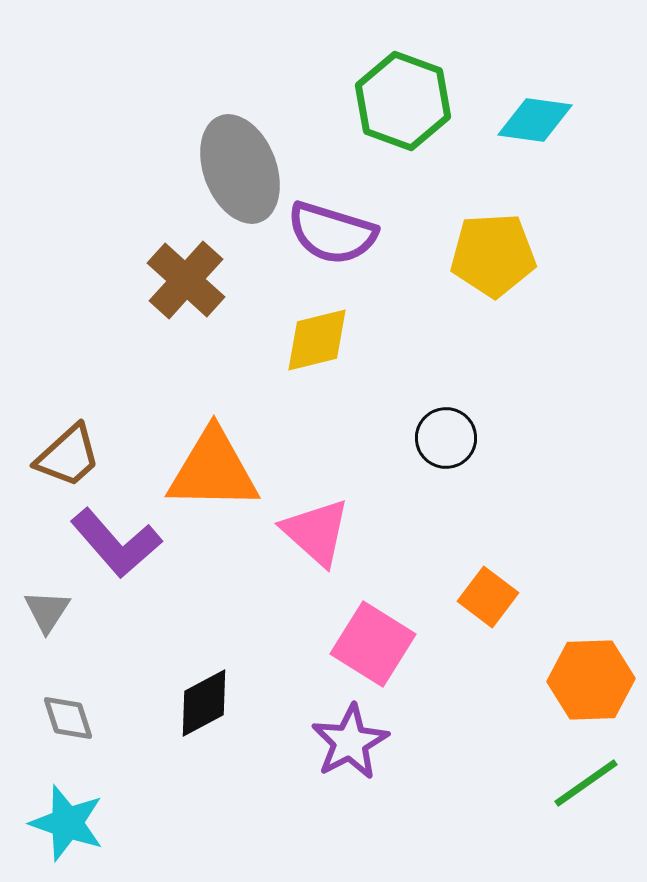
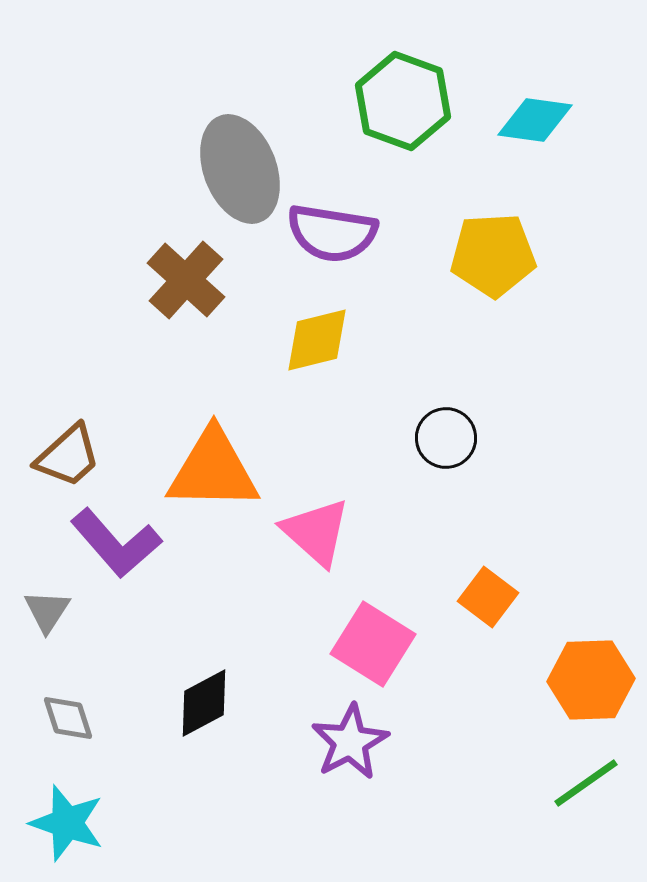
purple semicircle: rotated 8 degrees counterclockwise
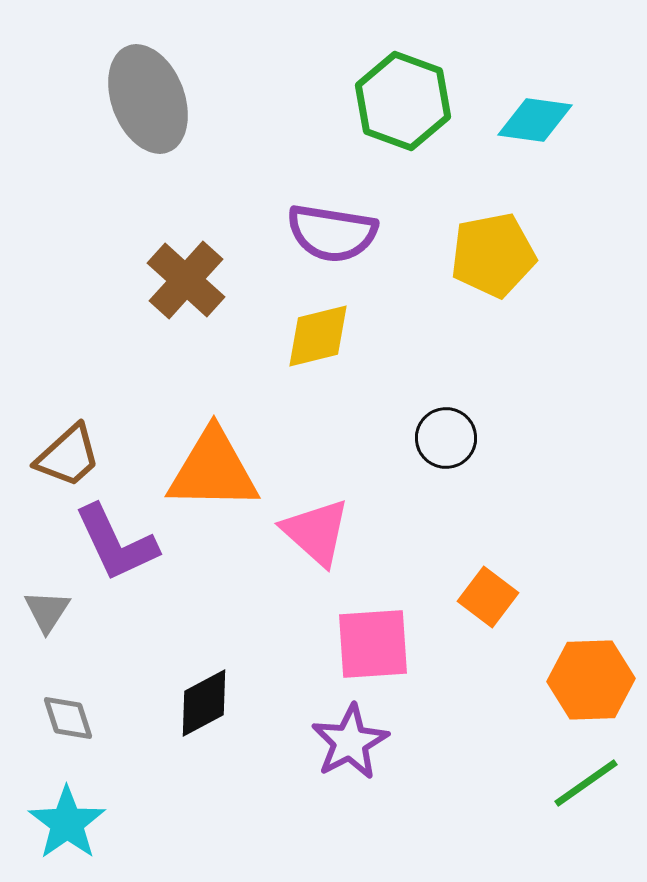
gray ellipse: moved 92 px left, 70 px up
yellow pentagon: rotated 8 degrees counterclockwise
yellow diamond: moved 1 px right, 4 px up
purple L-shape: rotated 16 degrees clockwise
pink square: rotated 36 degrees counterclockwise
cyan star: rotated 18 degrees clockwise
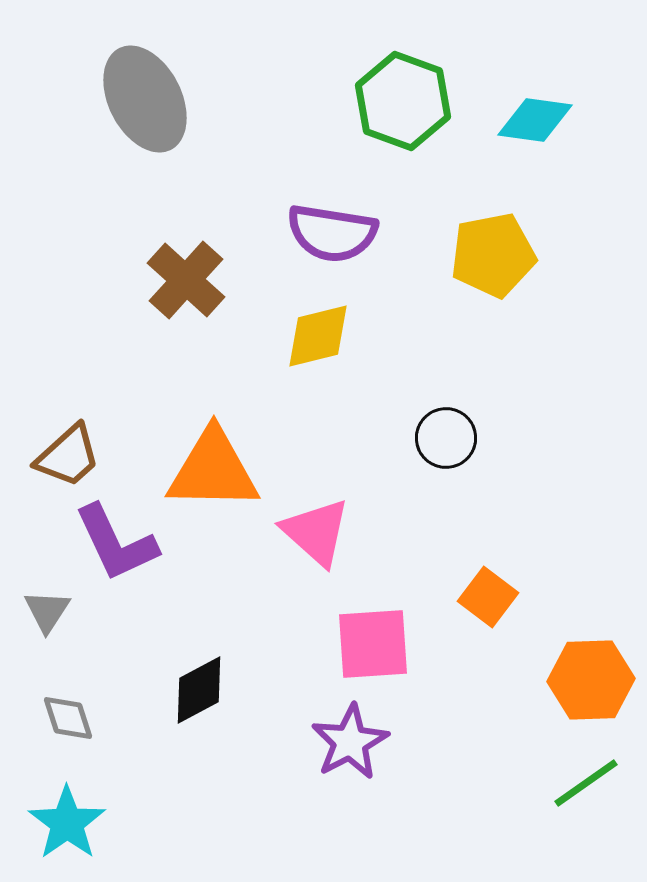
gray ellipse: moved 3 px left; rotated 6 degrees counterclockwise
black diamond: moved 5 px left, 13 px up
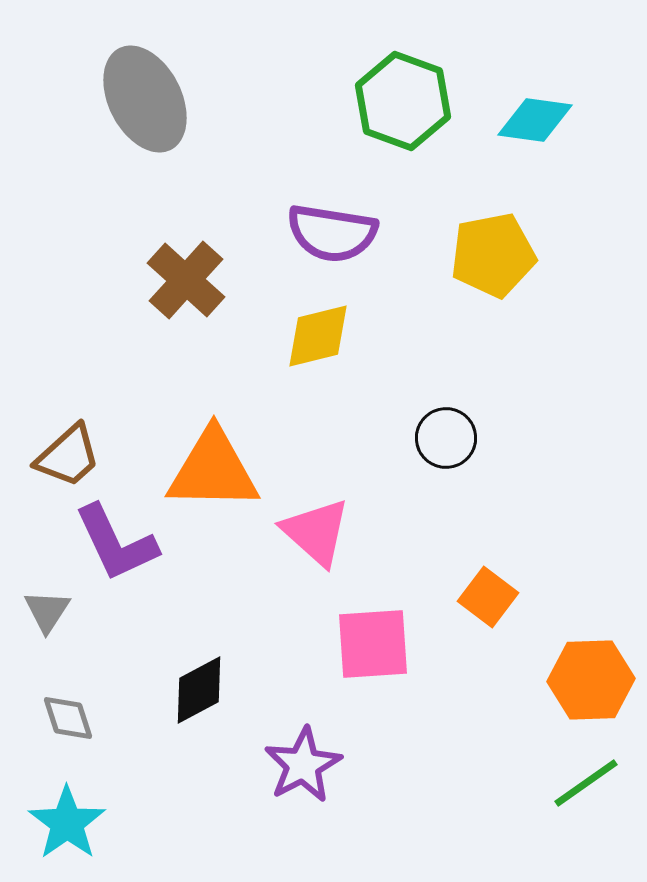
purple star: moved 47 px left, 23 px down
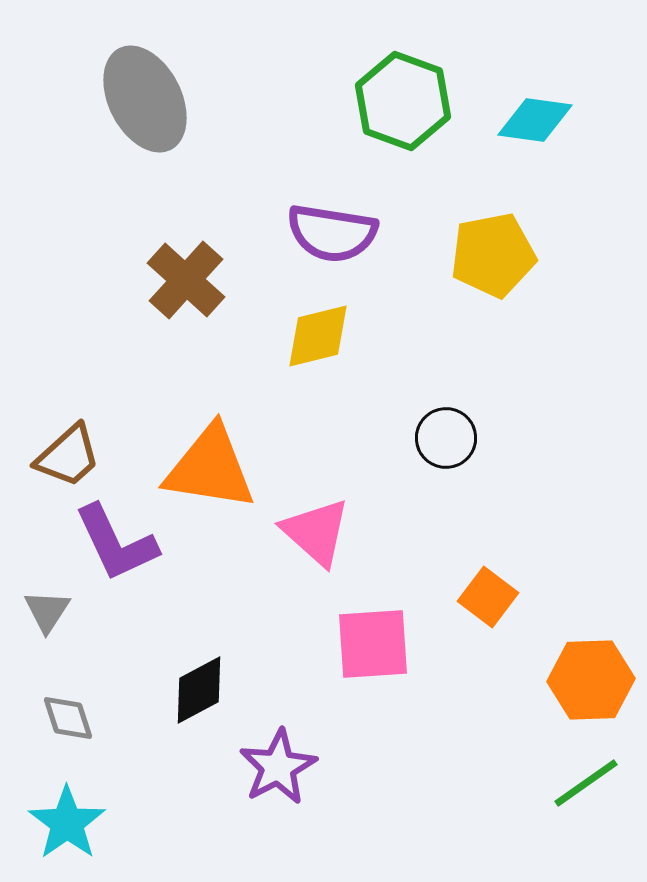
orange triangle: moved 3 px left, 2 px up; rotated 8 degrees clockwise
purple star: moved 25 px left, 2 px down
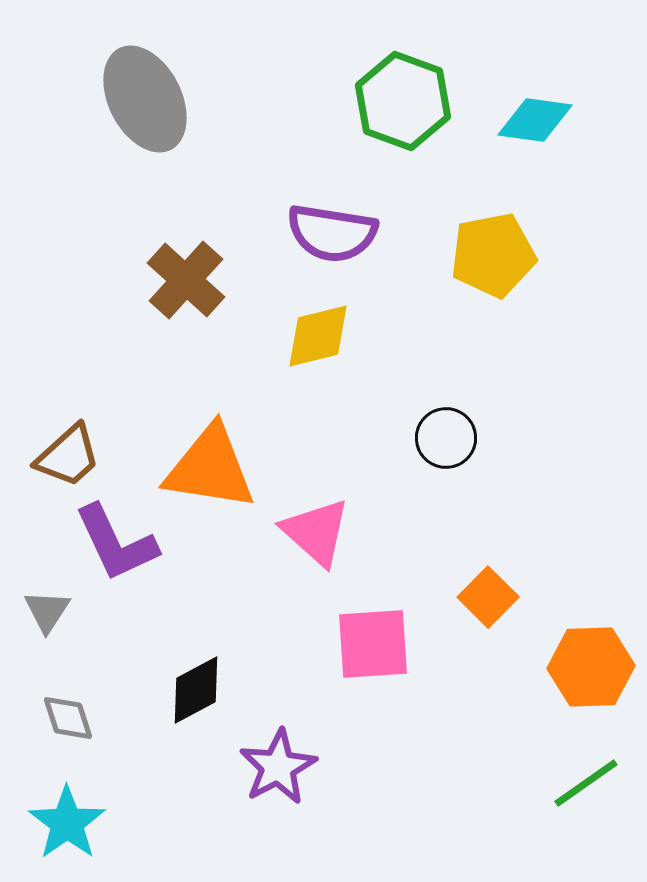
orange square: rotated 8 degrees clockwise
orange hexagon: moved 13 px up
black diamond: moved 3 px left
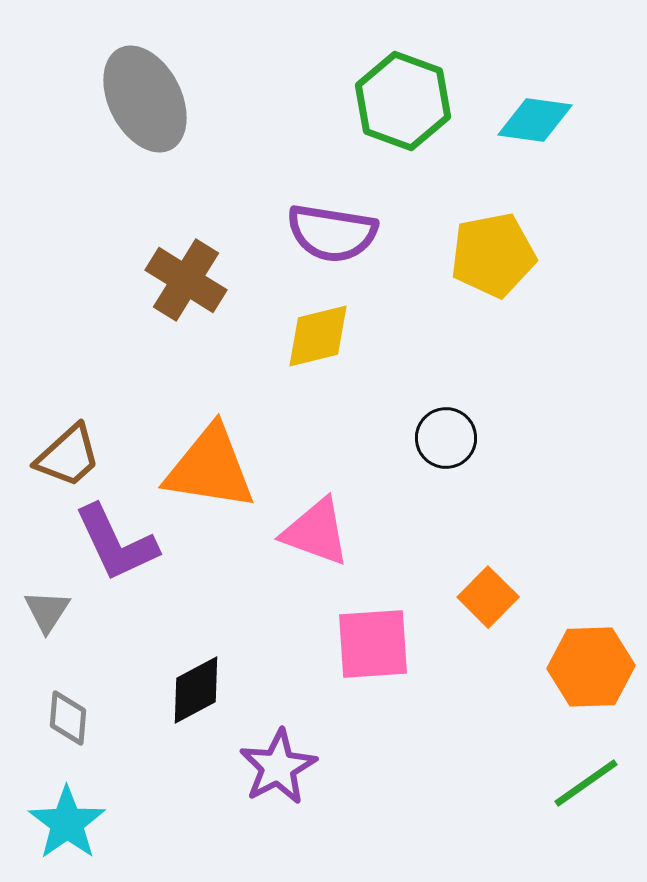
brown cross: rotated 10 degrees counterclockwise
pink triangle: rotated 22 degrees counterclockwise
gray diamond: rotated 22 degrees clockwise
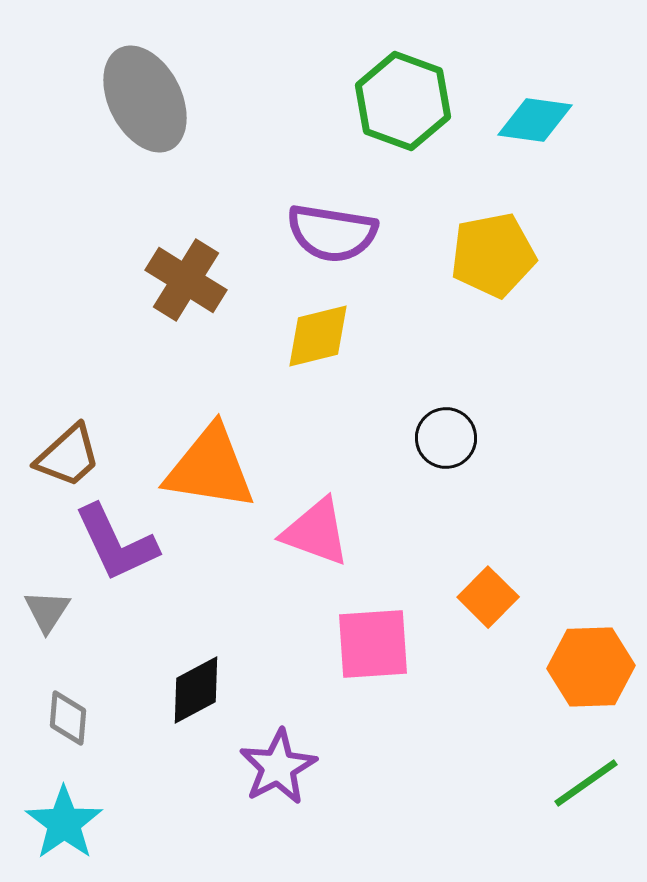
cyan star: moved 3 px left
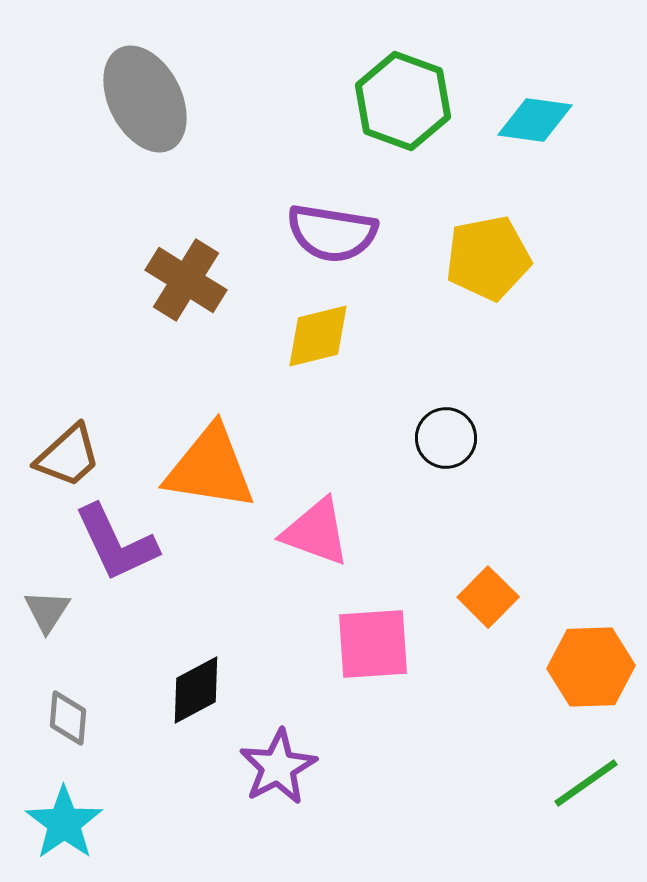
yellow pentagon: moved 5 px left, 3 px down
